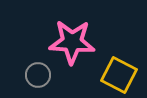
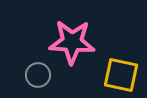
yellow square: moved 2 px right; rotated 15 degrees counterclockwise
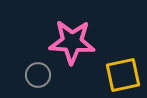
yellow square: moved 2 px right; rotated 24 degrees counterclockwise
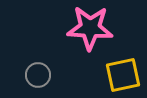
pink star: moved 18 px right, 14 px up
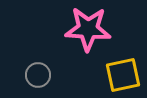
pink star: moved 2 px left, 1 px down
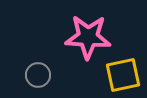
pink star: moved 8 px down
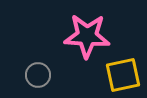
pink star: moved 1 px left, 1 px up
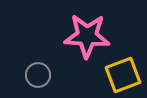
yellow square: rotated 9 degrees counterclockwise
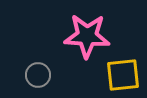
yellow square: rotated 15 degrees clockwise
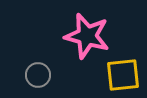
pink star: rotated 12 degrees clockwise
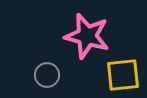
gray circle: moved 9 px right
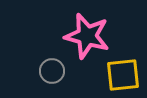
gray circle: moved 5 px right, 4 px up
